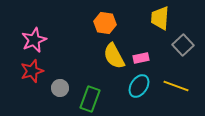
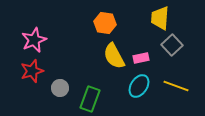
gray square: moved 11 px left
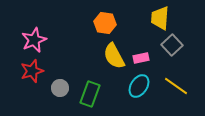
yellow line: rotated 15 degrees clockwise
green rectangle: moved 5 px up
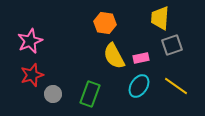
pink star: moved 4 px left, 1 px down
gray square: rotated 25 degrees clockwise
red star: moved 4 px down
gray circle: moved 7 px left, 6 px down
